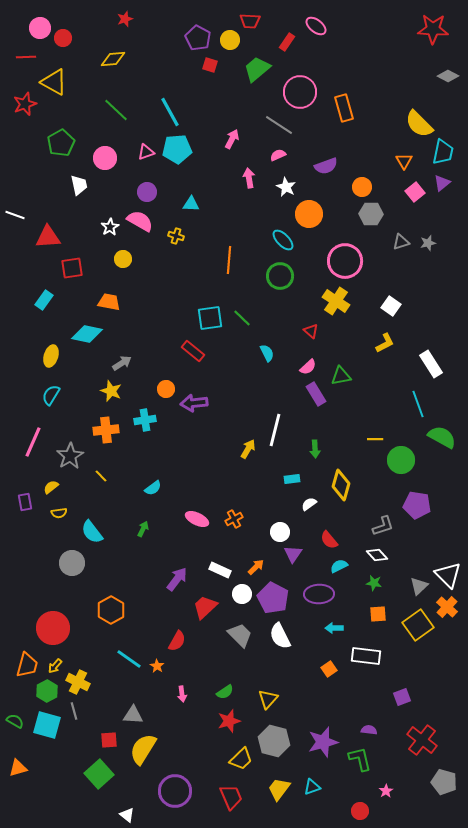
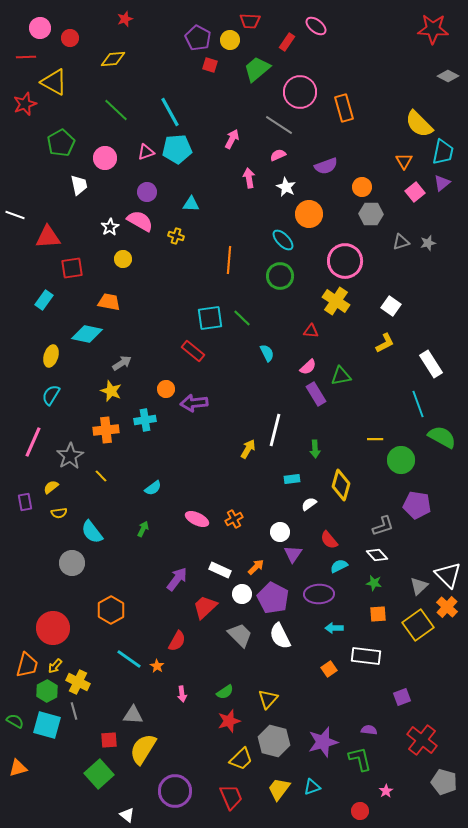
red circle at (63, 38): moved 7 px right
red triangle at (311, 331): rotated 35 degrees counterclockwise
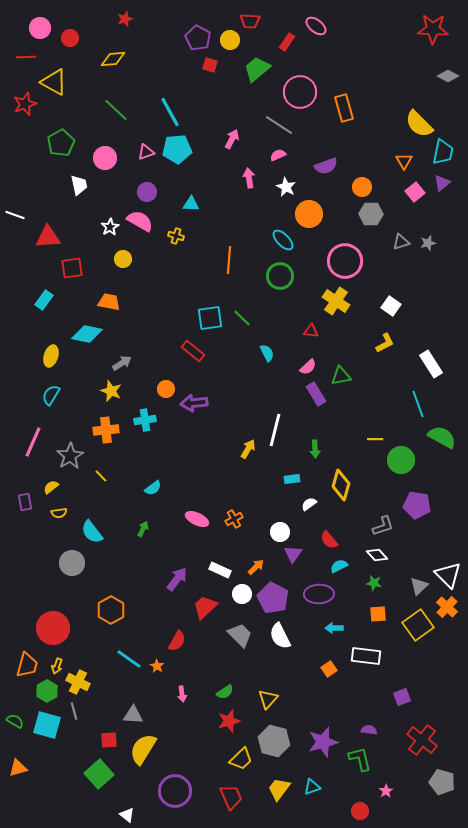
yellow arrow at (55, 666): moved 2 px right; rotated 21 degrees counterclockwise
gray pentagon at (444, 782): moved 2 px left
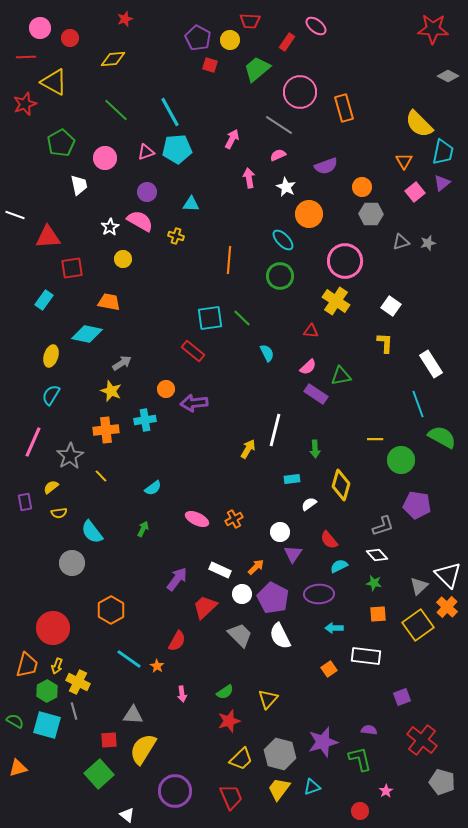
yellow L-shape at (385, 343): rotated 60 degrees counterclockwise
purple rectangle at (316, 394): rotated 25 degrees counterclockwise
gray hexagon at (274, 741): moved 6 px right, 13 px down
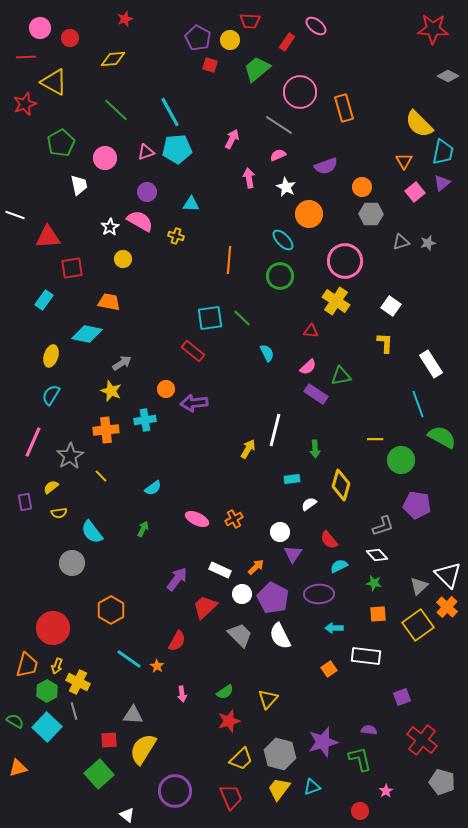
cyan square at (47, 725): moved 2 px down; rotated 28 degrees clockwise
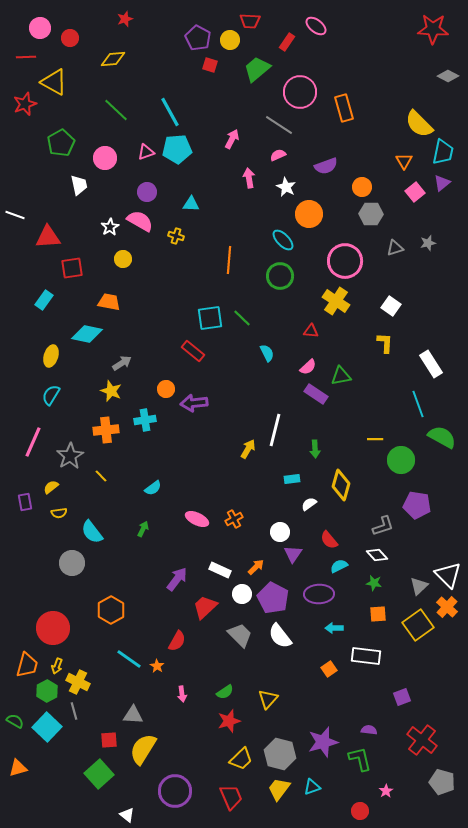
gray triangle at (401, 242): moved 6 px left, 6 px down
white semicircle at (280, 636): rotated 12 degrees counterclockwise
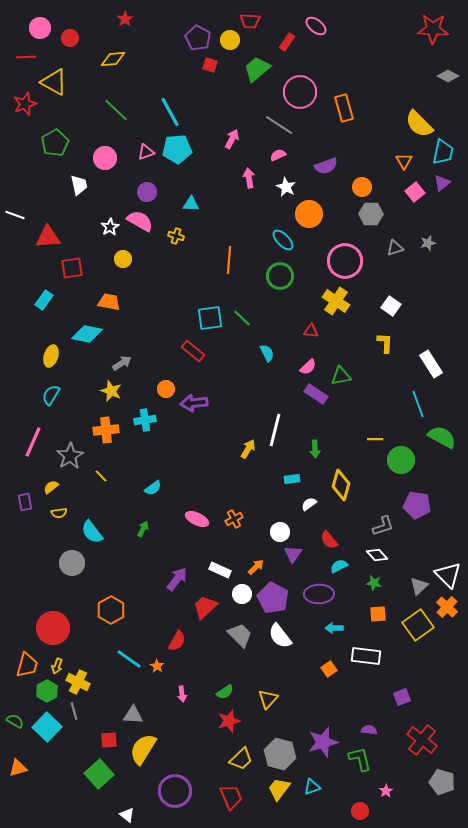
red star at (125, 19): rotated 14 degrees counterclockwise
green pentagon at (61, 143): moved 6 px left
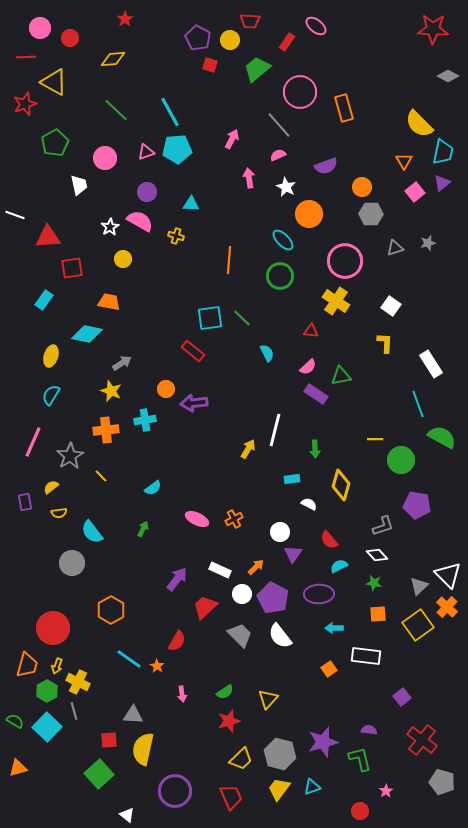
gray line at (279, 125): rotated 16 degrees clockwise
white semicircle at (309, 504): rotated 63 degrees clockwise
purple square at (402, 697): rotated 18 degrees counterclockwise
yellow semicircle at (143, 749): rotated 20 degrees counterclockwise
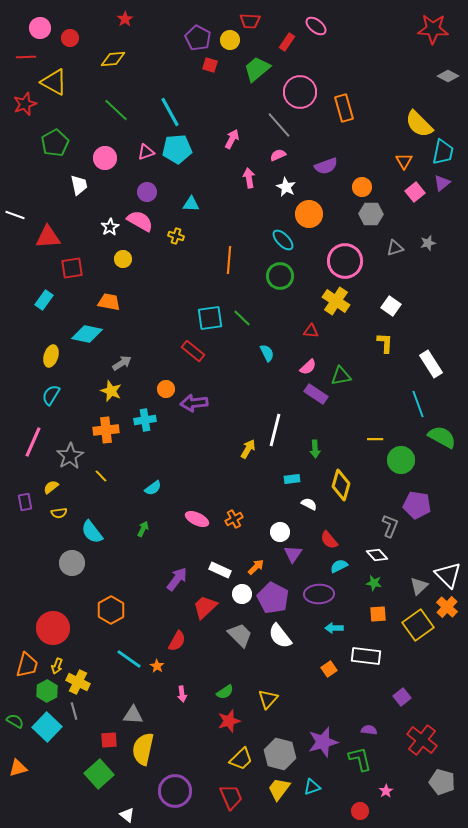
gray L-shape at (383, 526): moved 7 px right; rotated 50 degrees counterclockwise
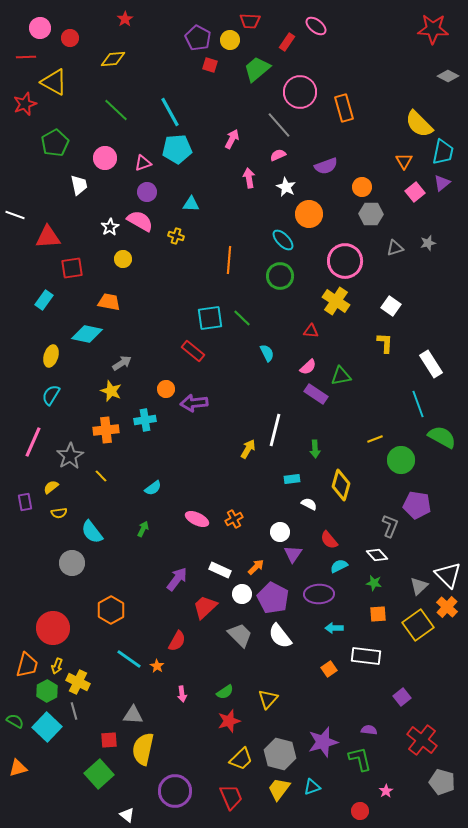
pink triangle at (146, 152): moved 3 px left, 11 px down
yellow line at (375, 439): rotated 21 degrees counterclockwise
